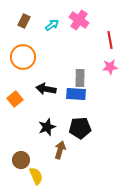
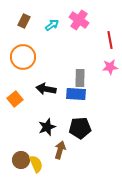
yellow semicircle: moved 12 px up
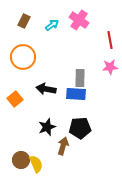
brown arrow: moved 3 px right, 4 px up
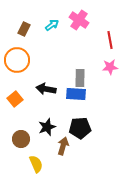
brown rectangle: moved 8 px down
orange circle: moved 6 px left, 3 px down
brown circle: moved 21 px up
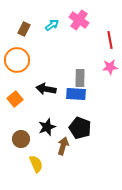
black pentagon: rotated 25 degrees clockwise
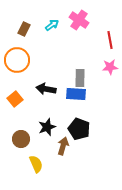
black pentagon: moved 1 px left, 1 px down
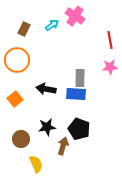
pink cross: moved 4 px left, 4 px up
black star: rotated 12 degrees clockwise
